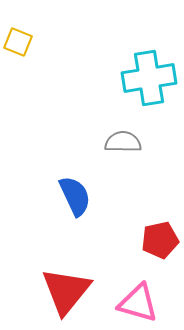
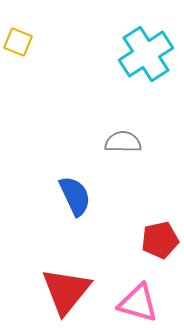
cyan cross: moved 3 px left, 24 px up; rotated 24 degrees counterclockwise
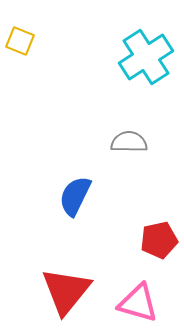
yellow square: moved 2 px right, 1 px up
cyan cross: moved 3 px down
gray semicircle: moved 6 px right
blue semicircle: rotated 129 degrees counterclockwise
red pentagon: moved 1 px left
